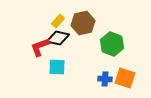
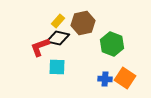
orange square: rotated 15 degrees clockwise
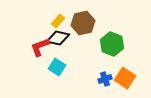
cyan square: rotated 30 degrees clockwise
blue cross: rotated 24 degrees counterclockwise
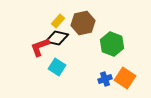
black diamond: moved 1 px left
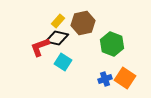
cyan square: moved 6 px right, 5 px up
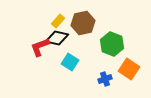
cyan square: moved 7 px right
orange square: moved 4 px right, 9 px up
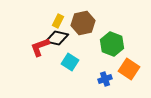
yellow rectangle: rotated 16 degrees counterclockwise
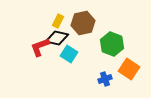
cyan square: moved 1 px left, 8 px up
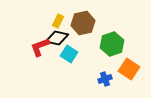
green hexagon: rotated 20 degrees clockwise
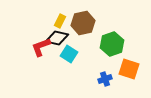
yellow rectangle: moved 2 px right
red L-shape: moved 1 px right
orange square: rotated 15 degrees counterclockwise
